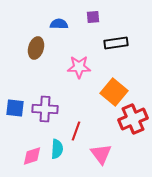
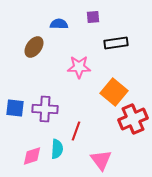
brown ellipse: moved 2 px left, 1 px up; rotated 20 degrees clockwise
pink triangle: moved 6 px down
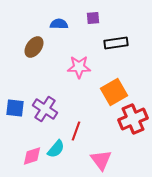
purple square: moved 1 px down
orange square: rotated 20 degrees clockwise
purple cross: rotated 30 degrees clockwise
cyan semicircle: moved 1 px left; rotated 36 degrees clockwise
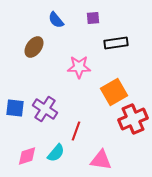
blue semicircle: moved 3 px left, 4 px up; rotated 132 degrees counterclockwise
cyan semicircle: moved 4 px down
pink diamond: moved 5 px left
pink triangle: rotated 45 degrees counterclockwise
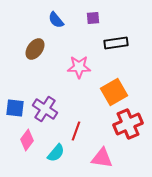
brown ellipse: moved 1 px right, 2 px down
red cross: moved 5 px left, 5 px down
pink diamond: moved 16 px up; rotated 35 degrees counterclockwise
pink triangle: moved 1 px right, 2 px up
